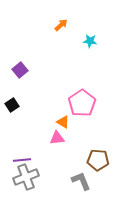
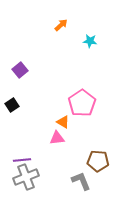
brown pentagon: moved 1 px down
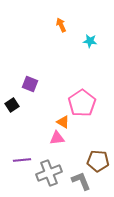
orange arrow: rotated 72 degrees counterclockwise
purple square: moved 10 px right, 14 px down; rotated 28 degrees counterclockwise
gray cross: moved 23 px right, 4 px up
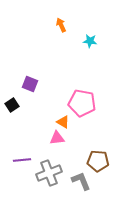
pink pentagon: rotated 28 degrees counterclockwise
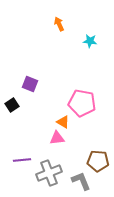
orange arrow: moved 2 px left, 1 px up
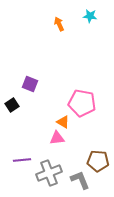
cyan star: moved 25 px up
gray L-shape: moved 1 px left, 1 px up
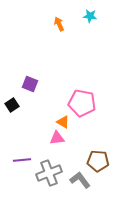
gray L-shape: rotated 15 degrees counterclockwise
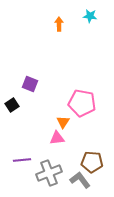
orange arrow: rotated 24 degrees clockwise
orange triangle: rotated 32 degrees clockwise
brown pentagon: moved 6 px left, 1 px down
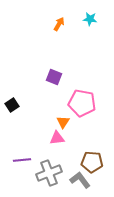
cyan star: moved 3 px down
orange arrow: rotated 32 degrees clockwise
purple square: moved 24 px right, 7 px up
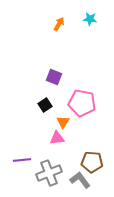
black square: moved 33 px right
